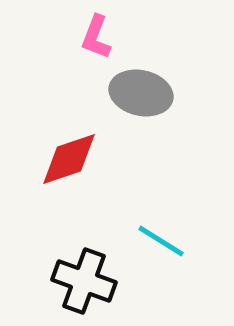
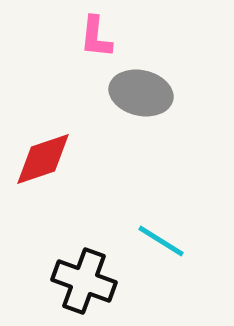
pink L-shape: rotated 15 degrees counterclockwise
red diamond: moved 26 px left
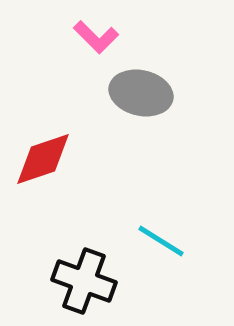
pink L-shape: rotated 51 degrees counterclockwise
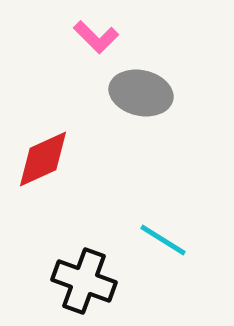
red diamond: rotated 6 degrees counterclockwise
cyan line: moved 2 px right, 1 px up
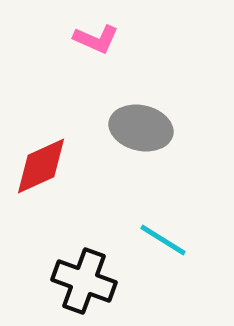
pink L-shape: moved 2 px down; rotated 21 degrees counterclockwise
gray ellipse: moved 35 px down
red diamond: moved 2 px left, 7 px down
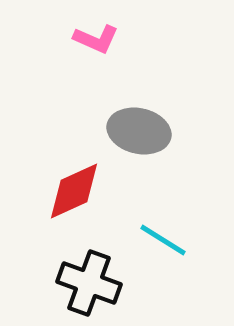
gray ellipse: moved 2 px left, 3 px down
red diamond: moved 33 px right, 25 px down
black cross: moved 5 px right, 2 px down
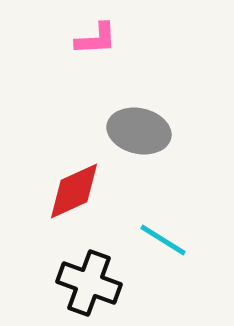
pink L-shape: rotated 27 degrees counterclockwise
